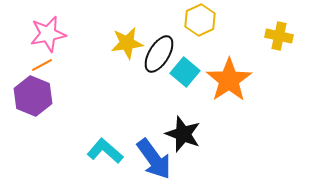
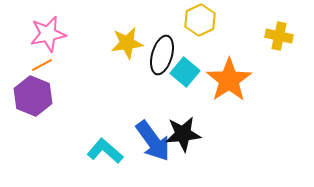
black ellipse: moved 3 px right, 1 px down; rotated 15 degrees counterclockwise
black star: rotated 27 degrees counterclockwise
blue arrow: moved 1 px left, 18 px up
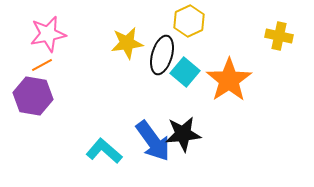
yellow hexagon: moved 11 px left, 1 px down
purple hexagon: rotated 12 degrees counterclockwise
cyan L-shape: moved 1 px left
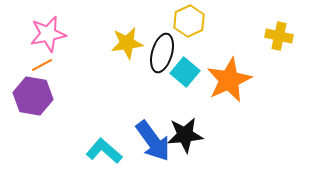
black ellipse: moved 2 px up
orange star: rotated 9 degrees clockwise
black star: moved 2 px right, 1 px down
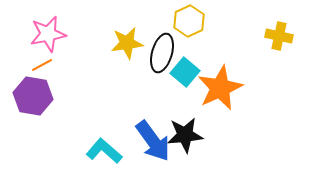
orange star: moved 9 px left, 8 px down
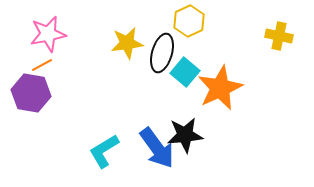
purple hexagon: moved 2 px left, 3 px up
blue arrow: moved 4 px right, 7 px down
cyan L-shape: rotated 72 degrees counterclockwise
